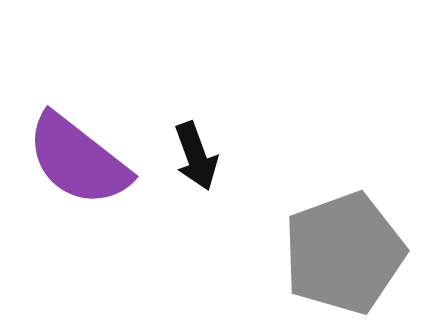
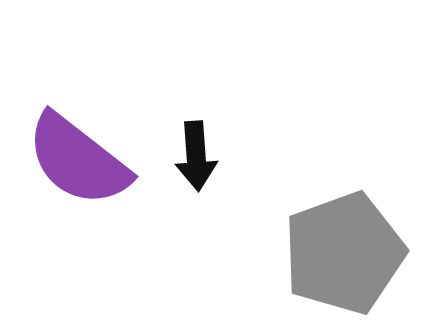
black arrow: rotated 16 degrees clockwise
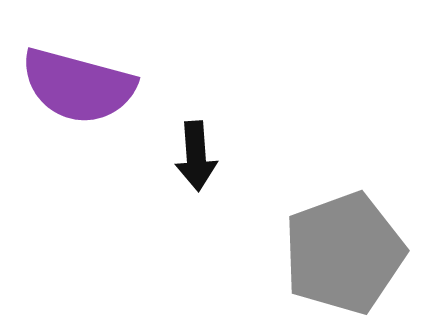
purple semicircle: moved 74 px up; rotated 23 degrees counterclockwise
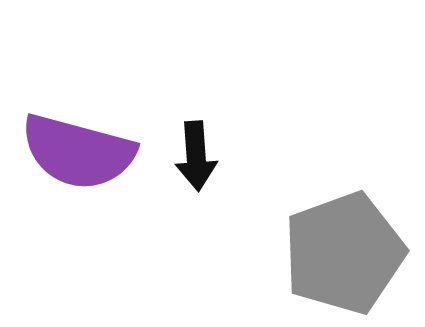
purple semicircle: moved 66 px down
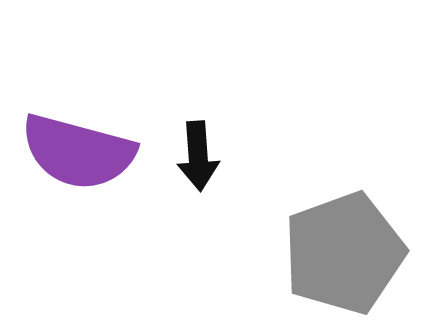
black arrow: moved 2 px right
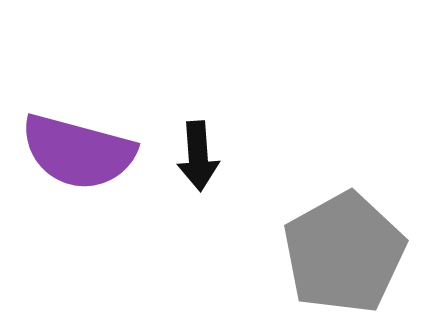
gray pentagon: rotated 9 degrees counterclockwise
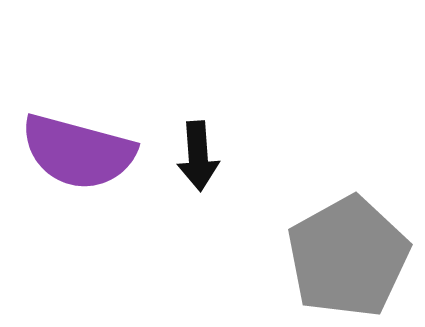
gray pentagon: moved 4 px right, 4 px down
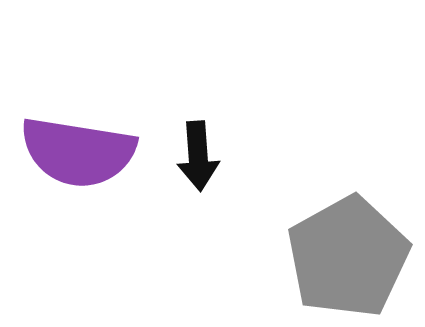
purple semicircle: rotated 6 degrees counterclockwise
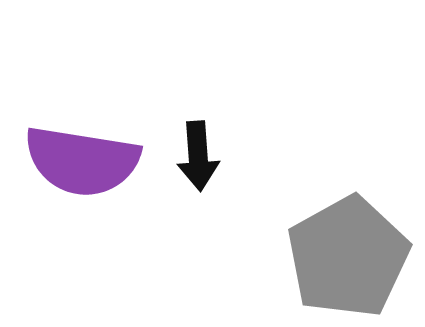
purple semicircle: moved 4 px right, 9 px down
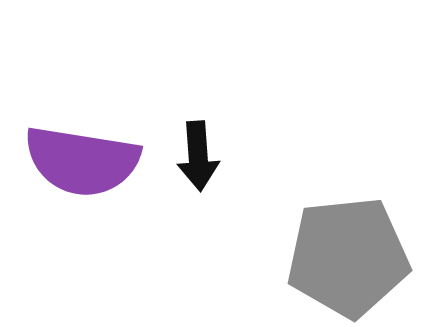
gray pentagon: rotated 23 degrees clockwise
